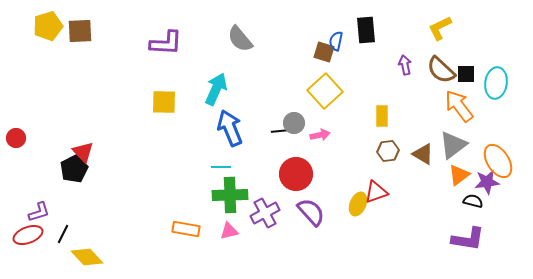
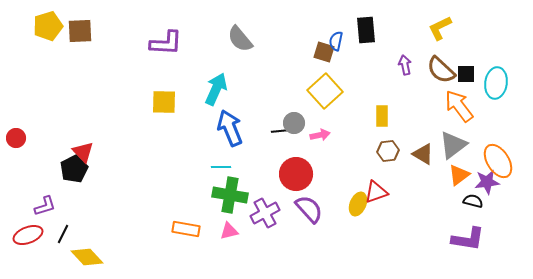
green cross at (230, 195): rotated 12 degrees clockwise
purple L-shape at (39, 212): moved 6 px right, 6 px up
purple semicircle at (311, 212): moved 2 px left, 3 px up
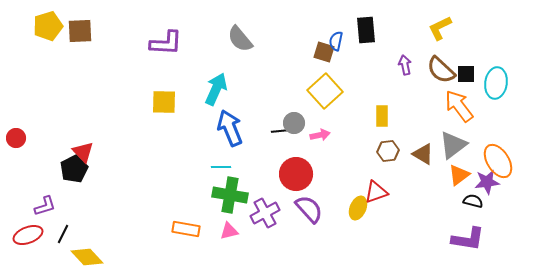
yellow ellipse at (358, 204): moved 4 px down
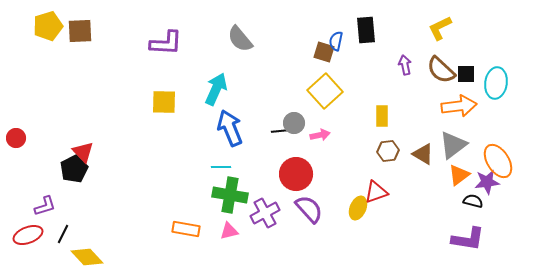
orange arrow at (459, 106): rotated 120 degrees clockwise
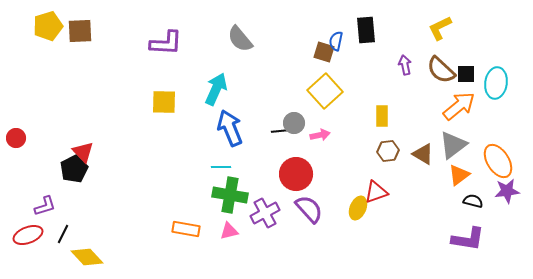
orange arrow at (459, 106): rotated 32 degrees counterclockwise
purple star at (487, 182): moved 20 px right, 9 px down
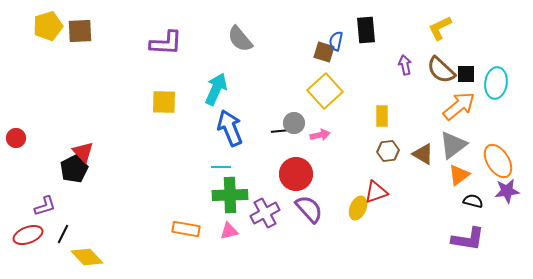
green cross at (230, 195): rotated 12 degrees counterclockwise
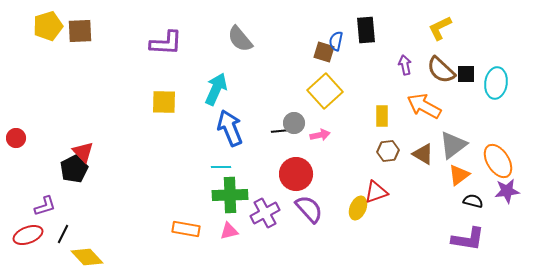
orange arrow at (459, 106): moved 35 px left; rotated 112 degrees counterclockwise
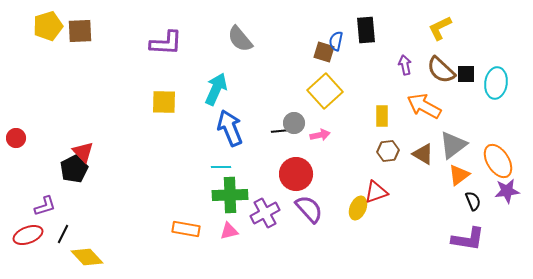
black semicircle at (473, 201): rotated 54 degrees clockwise
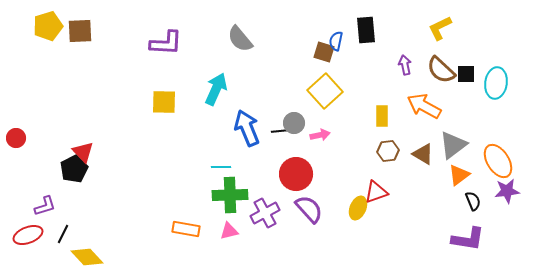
blue arrow at (230, 128): moved 17 px right
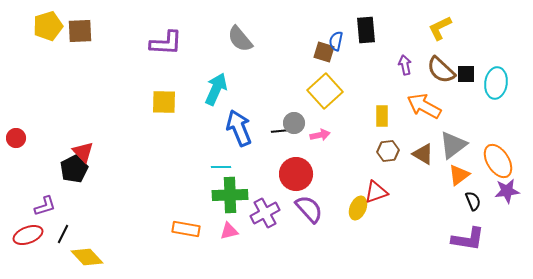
blue arrow at (247, 128): moved 8 px left
